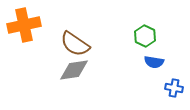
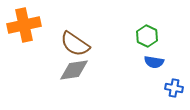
green hexagon: moved 2 px right
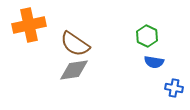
orange cross: moved 5 px right
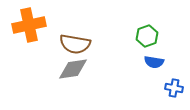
green hexagon: rotated 15 degrees clockwise
brown semicircle: rotated 24 degrees counterclockwise
gray diamond: moved 1 px left, 1 px up
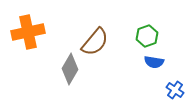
orange cross: moved 1 px left, 7 px down
brown semicircle: moved 20 px right, 2 px up; rotated 60 degrees counterclockwise
gray diamond: moved 3 px left; rotated 52 degrees counterclockwise
blue cross: moved 1 px right, 2 px down; rotated 24 degrees clockwise
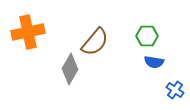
green hexagon: rotated 20 degrees clockwise
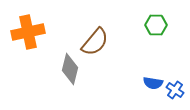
green hexagon: moved 9 px right, 11 px up
blue semicircle: moved 1 px left, 21 px down
gray diamond: rotated 16 degrees counterclockwise
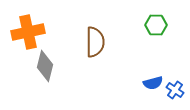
brown semicircle: rotated 40 degrees counterclockwise
gray diamond: moved 25 px left, 3 px up
blue semicircle: rotated 24 degrees counterclockwise
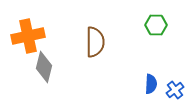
orange cross: moved 4 px down
gray diamond: moved 1 px left, 1 px down
blue semicircle: moved 2 px left, 1 px down; rotated 72 degrees counterclockwise
blue cross: rotated 18 degrees clockwise
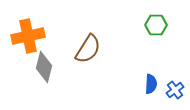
brown semicircle: moved 7 px left, 7 px down; rotated 32 degrees clockwise
